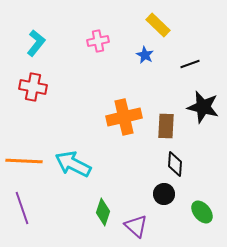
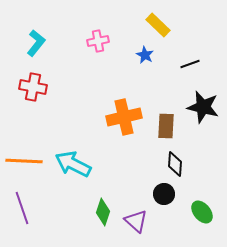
purple triangle: moved 5 px up
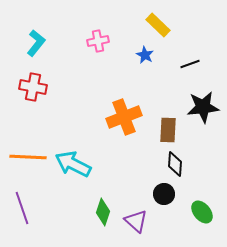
black star: rotated 20 degrees counterclockwise
orange cross: rotated 8 degrees counterclockwise
brown rectangle: moved 2 px right, 4 px down
orange line: moved 4 px right, 4 px up
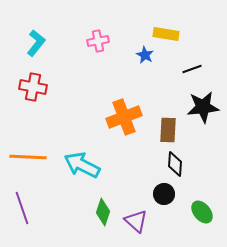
yellow rectangle: moved 8 px right, 9 px down; rotated 35 degrees counterclockwise
black line: moved 2 px right, 5 px down
cyan arrow: moved 9 px right, 1 px down
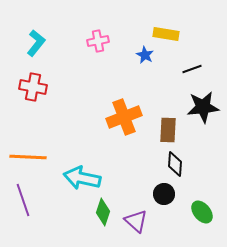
cyan arrow: moved 13 px down; rotated 15 degrees counterclockwise
purple line: moved 1 px right, 8 px up
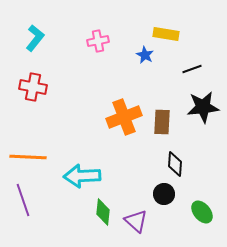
cyan L-shape: moved 1 px left, 5 px up
brown rectangle: moved 6 px left, 8 px up
cyan arrow: moved 2 px up; rotated 15 degrees counterclockwise
green diamond: rotated 12 degrees counterclockwise
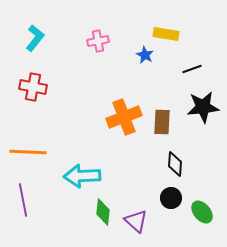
orange line: moved 5 px up
black circle: moved 7 px right, 4 px down
purple line: rotated 8 degrees clockwise
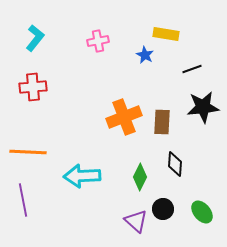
red cross: rotated 16 degrees counterclockwise
black circle: moved 8 px left, 11 px down
green diamond: moved 37 px right, 35 px up; rotated 20 degrees clockwise
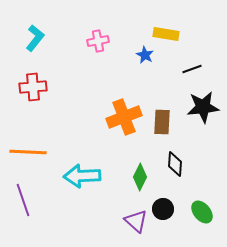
purple line: rotated 8 degrees counterclockwise
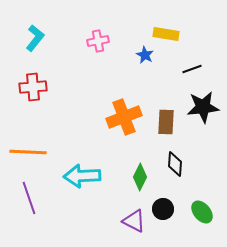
brown rectangle: moved 4 px right
purple line: moved 6 px right, 2 px up
purple triangle: moved 2 px left; rotated 15 degrees counterclockwise
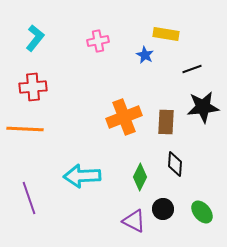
orange line: moved 3 px left, 23 px up
